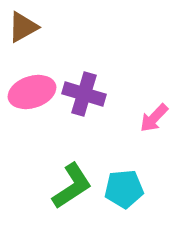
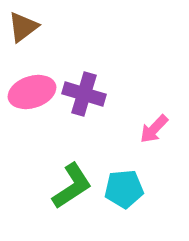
brown triangle: rotated 8 degrees counterclockwise
pink arrow: moved 11 px down
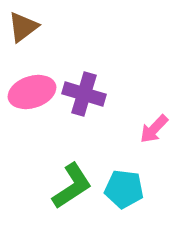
cyan pentagon: rotated 12 degrees clockwise
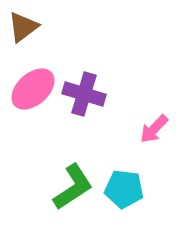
pink ellipse: moved 1 px right, 3 px up; rotated 24 degrees counterclockwise
green L-shape: moved 1 px right, 1 px down
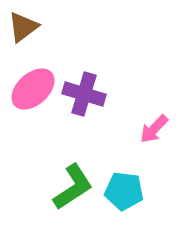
cyan pentagon: moved 2 px down
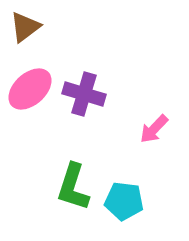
brown triangle: moved 2 px right
pink ellipse: moved 3 px left
green L-shape: rotated 141 degrees clockwise
cyan pentagon: moved 10 px down
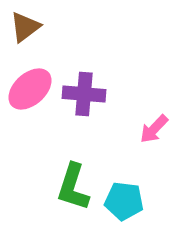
purple cross: rotated 12 degrees counterclockwise
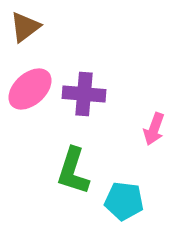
pink arrow: rotated 24 degrees counterclockwise
green L-shape: moved 16 px up
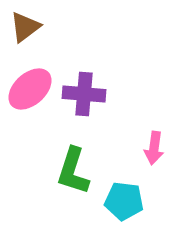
pink arrow: moved 19 px down; rotated 12 degrees counterclockwise
